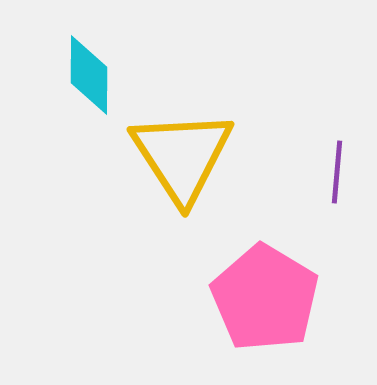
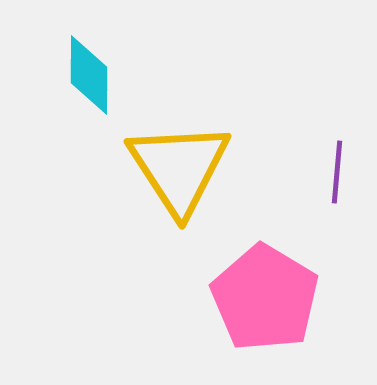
yellow triangle: moved 3 px left, 12 px down
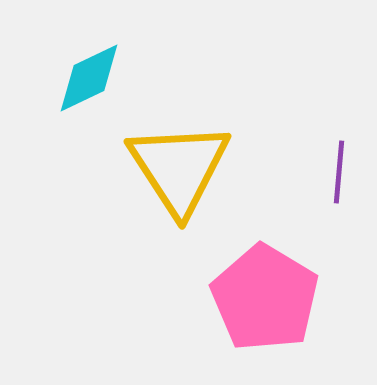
cyan diamond: moved 3 px down; rotated 64 degrees clockwise
purple line: moved 2 px right
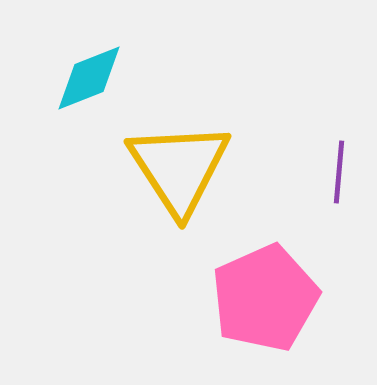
cyan diamond: rotated 4 degrees clockwise
pink pentagon: rotated 17 degrees clockwise
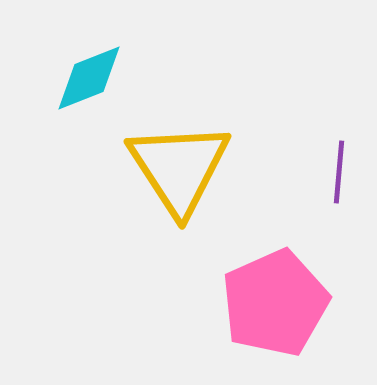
pink pentagon: moved 10 px right, 5 px down
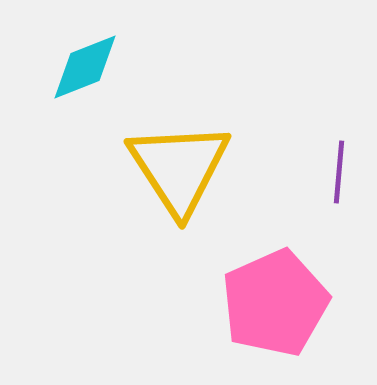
cyan diamond: moved 4 px left, 11 px up
